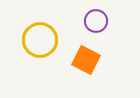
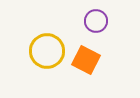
yellow circle: moved 7 px right, 11 px down
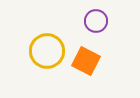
orange square: moved 1 px down
